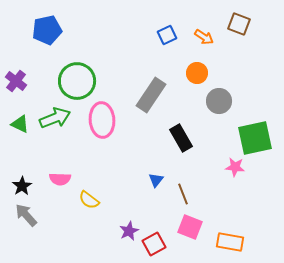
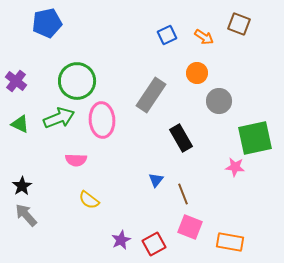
blue pentagon: moved 7 px up
green arrow: moved 4 px right
pink semicircle: moved 16 px right, 19 px up
purple star: moved 8 px left, 9 px down
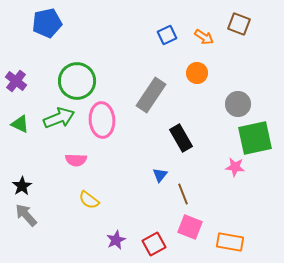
gray circle: moved 19 px right, 3 px down
blue triangle: moved 4 px right, 5 px up
purple star: moved 5 px left
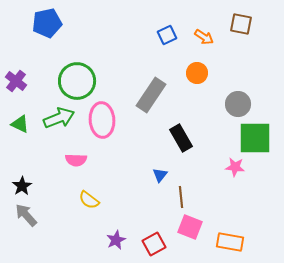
brown square: moved 2 px right; rotated 10 degrees counterclockwise
green square: rotated 12 degrees clockwise
brown line: moved 2 px left, 3 px down; rotated 15 degrees clockwise
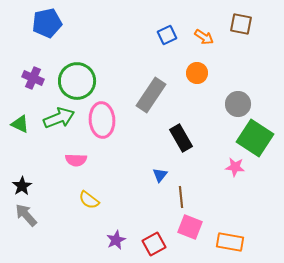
purple cross: moved 17 px right, 3 px up; rotated 15 degrees counterclockwise
green square: rotated 33 degrees clockwise
